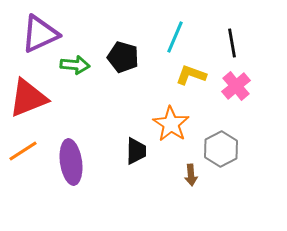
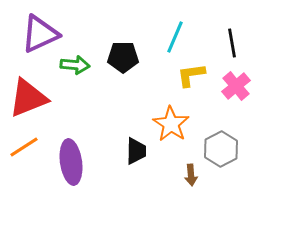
black pentagon: rotated 16 degrees counterclockwise
yellow L-shape: rotated 28 degrees counterclockwise
orange line: moved 1 px right, 4 px up
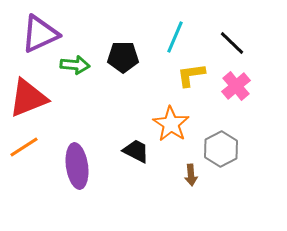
black line: rotated 36 degrees counterclockwise
black trapezoid: rotated 64 degrees counterclockwise
purple ellipse: moved 6 px right, 4 px down
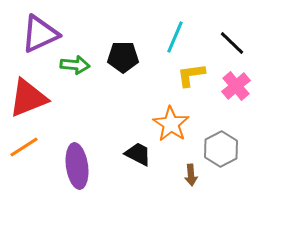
black trapezoid: moved 2 px right, 3 px down
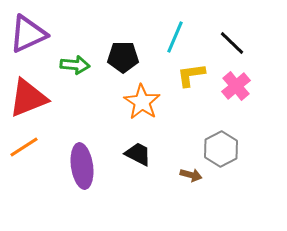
purple triangle: moved 12 px left
orange star: moved 29 px left, 22 px up
purple ellipse: moved 5 px right
brown arrow: rotated 70 degrees counterclockwise
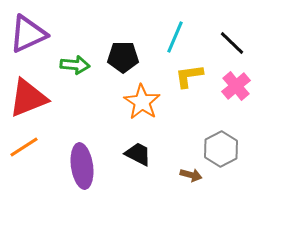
yellow L-shape: moved 2 px left, 1 px down
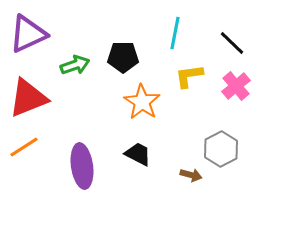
cyan line: moved 4 px up; rotated 12 degrees counterclockwise
green arrow: rotated 24 degrees counterclockwise
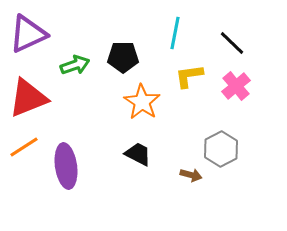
purple ellipse: moved 16 px left
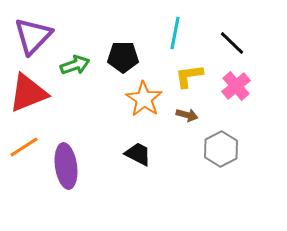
purple triangle: moved 5 px right, 2 px down; rotated 21 degrees counterclockwise
red triangle: moved 5 px up
orange star: moved 2 px right, 3 px up
brown arrow: moved 4 px left, 60 px up
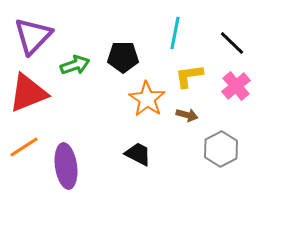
orange star: moved 3 px right
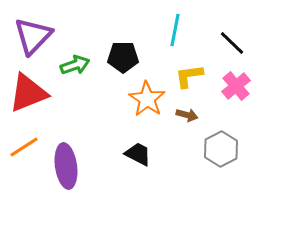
cyan line: moved 3 px up
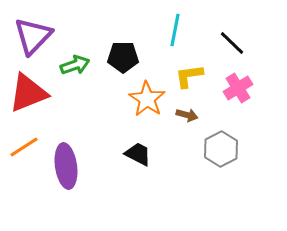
pink cross: moved 2 px right, 2 px down; rotated 8 degrees clockwise
